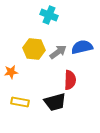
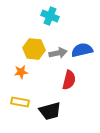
cyan cross: moved 1 px right, 1 px down
blue semicircle: moved 3 px down
gray arrow: moved 1 px down; rotated 24 degrees clockwise
orange star: moved 10 px right
red semicircle: moved 1 px left; rotated 12 degrees clockwise
black trapezoid: moved 5 px left, 9 px down
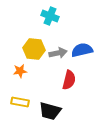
orange star: moved 1 px left, 1 px up
black trapezoid: rotated 30 degrees clockwise
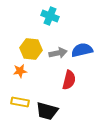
yellow hexagon: moved 3 px left
black trapezoid: moved 3 px left
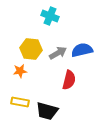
gray arrow: rotated 18 degrees counterclockwise
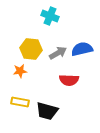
blue semicircle: moved 1 px up
red semicircle: rotated 78 degrees clockwise
